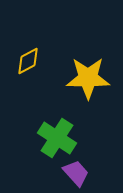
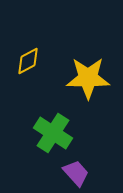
green cross: moved 4 px left, 5 px up
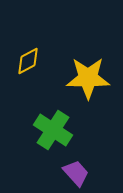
green cross: moved 3 px up
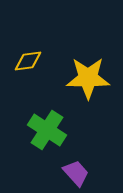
yellow diamond: rotated 20 degrees clockwise
green cross: moved 6 px left
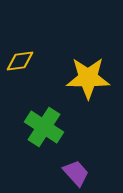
yellow diamond: moved 8 px left
green cross: moved 3 px left, 3 px up
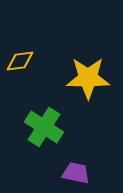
purple trapezoid: rotated 36 degrees counterclockwise
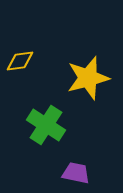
yellow star: rotated 15 degrees counterclockwise
green cross: moved 2 px right, 2 px up
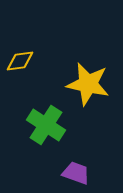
yellow star: moved 6 px down; rotated 27 degrees clockwise
purple trapezoid: rotated 8 degrees clockwise
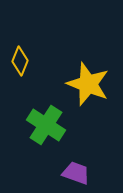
yellow diamond: rotated 60 degrees counterclockwise
yellow star: rotated 9 degrees clockwise
